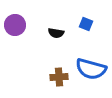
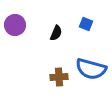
black semicircle: rotated 77 degrees counterclockwise
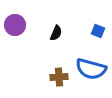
blue square: moved 12 px right, 7 px down
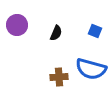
purple circle: moved 2 px right
blue square: moved 3 px left
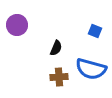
black semicircle: moved 15 px down
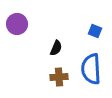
purple circle: moved 1 px up
blue semicircle: rotated 72 degrees clockwise
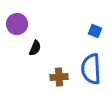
black semicircle: moved 21 px left
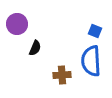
blue semicircle: moved 8 px up
brown cross: moved 3 px right, 2 px up
